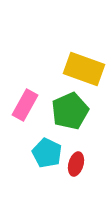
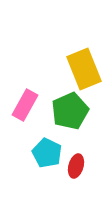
yellow rectangle: rotated 48 degrees clockwise
red ellipse: moved 2 px down
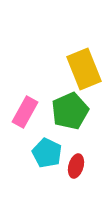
pink rectangle: moved 7 px down
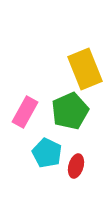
yellow rectangle: moved 1 px right
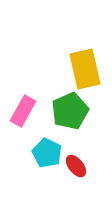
yellow rectangle: rotated 9 degrees clockwise
pink rectangle: moved 2 px left, 1 px up
red ellipse: rotated 55 degrees counterclockwise
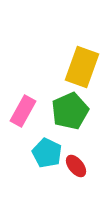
yellow rectangle: moved 3 px left, 2 px up; rotated 33 degrees clockwise
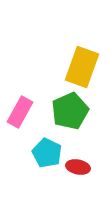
pink rectangle: moved 3 px left, 1 px down
red ellipse: moved 2 px right, 1 px down; rotated 40 degrees counterclockwise
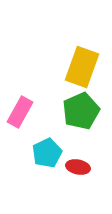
green pentagon: moved 11 px right
cyan pentagon: rotated 20 degrees clockwise
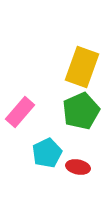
pink rectangle: rotated 12 degrees clockwise
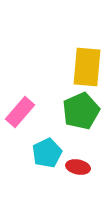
yellow rectangle: moved 5 px right; rotated 15 degrees counterclockwise
